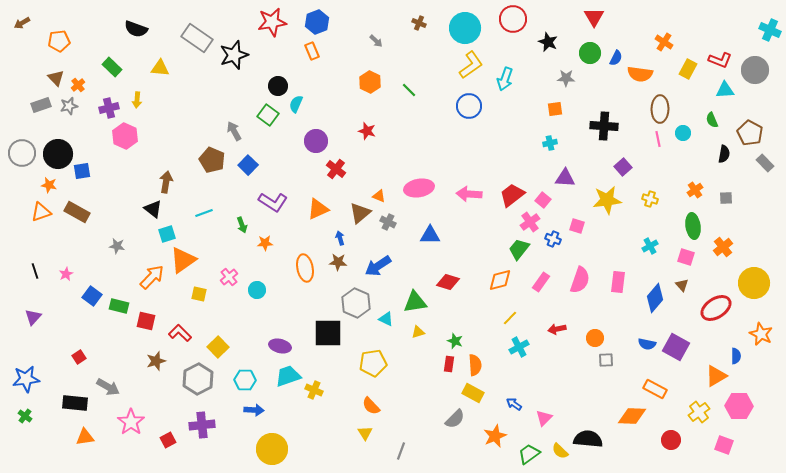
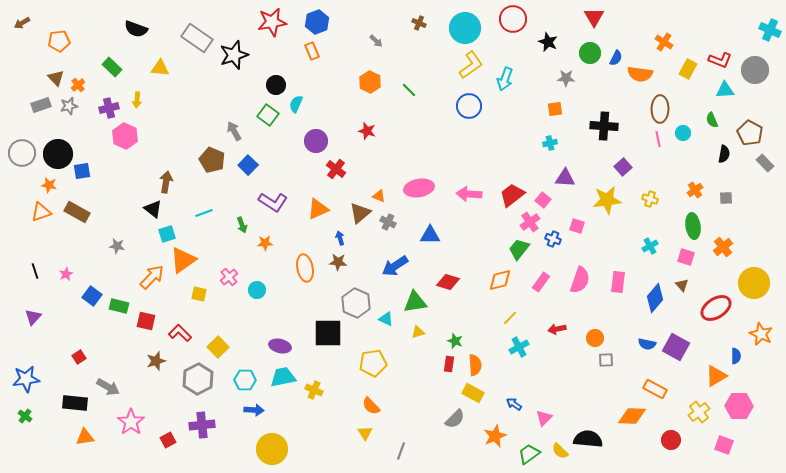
black circle at (278, 86): moved 2 px left, 1 px up
blue arrow at (378, 266): moved 17 px right
cyan trapezoid at (288, 376): moved 5 px left, 1 px down; rotated 8 degrees clockwise
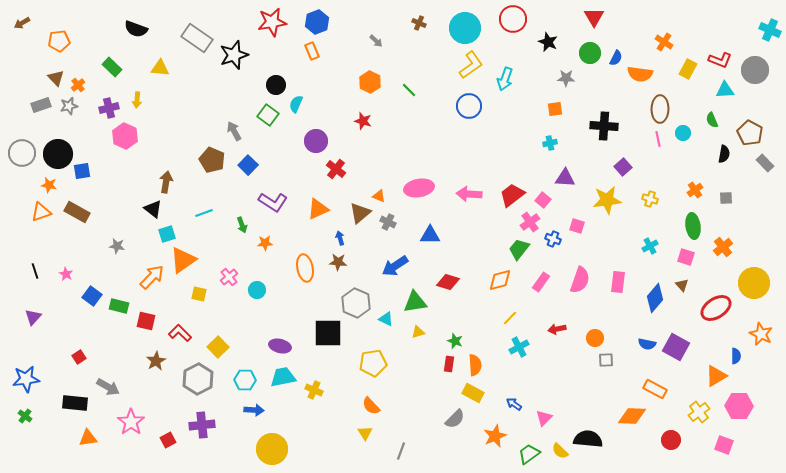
red star at (367, 131): moved 4 px left, 10 px up
pink star at (66, 274): rotated 16 degrees counterclockwise
brown star at (156, 361): rotated 12 degrees counterclockwise
orange triangle at (85, 437): moved 3 px right, 1 px down
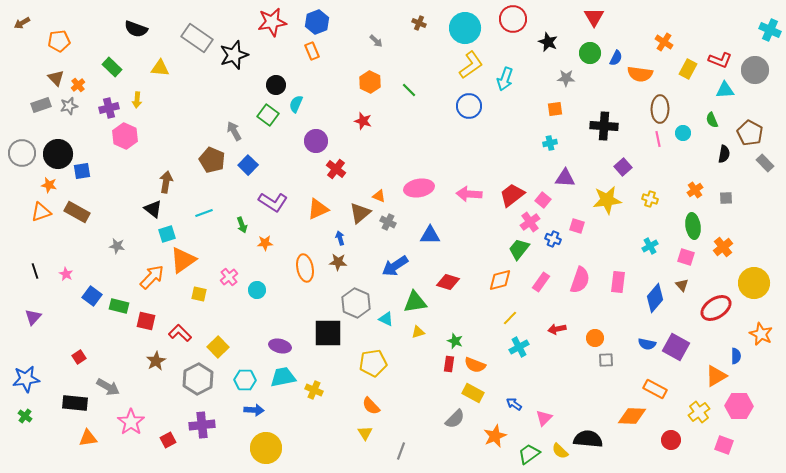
orange semicircle at (475, 365): rotated 115 degrees clockwise
yellow circle at (272, 449): moved 6 px left, 1 px up
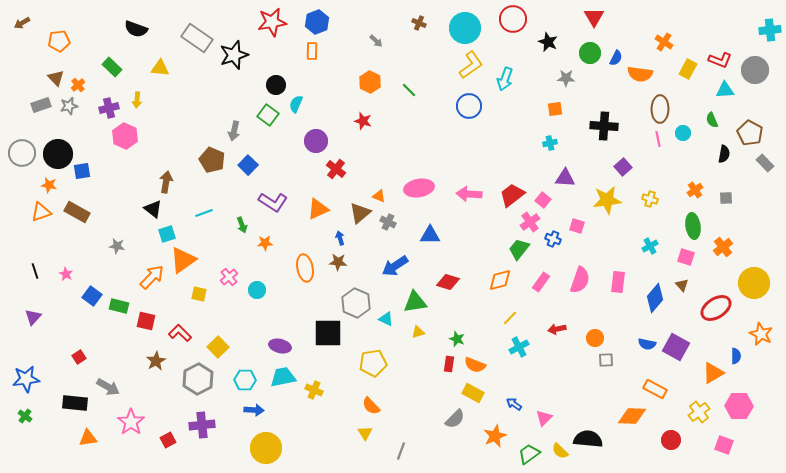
cyan cross at (770, 30): rotated 30 degrees counterclockwise
orange rectangle at (312, 51): rotated 24 degrees clockwise
gray arrow at (234, 131): rotated 138 degrees counterclockwise
green star at (455, 341): moved 2 px right, 2 px up
orange triangle at (716, 376): moved 3 px left, 3 px up
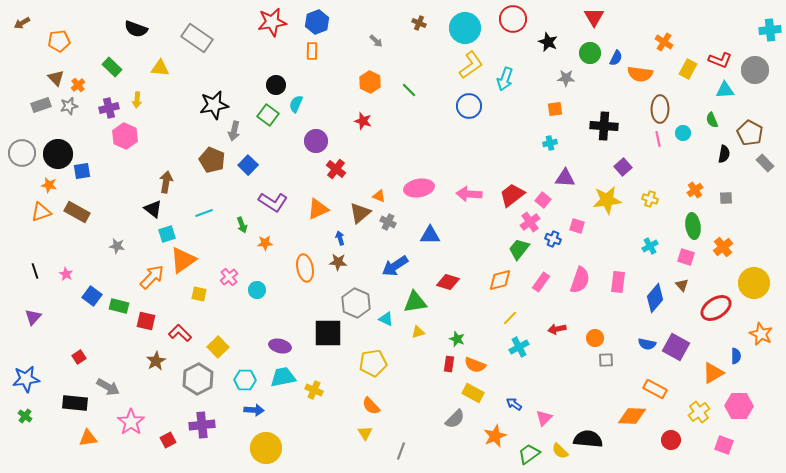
black star at (234, 55): moved 20 px left, 50 px down; rotated 8 degrees clockwise
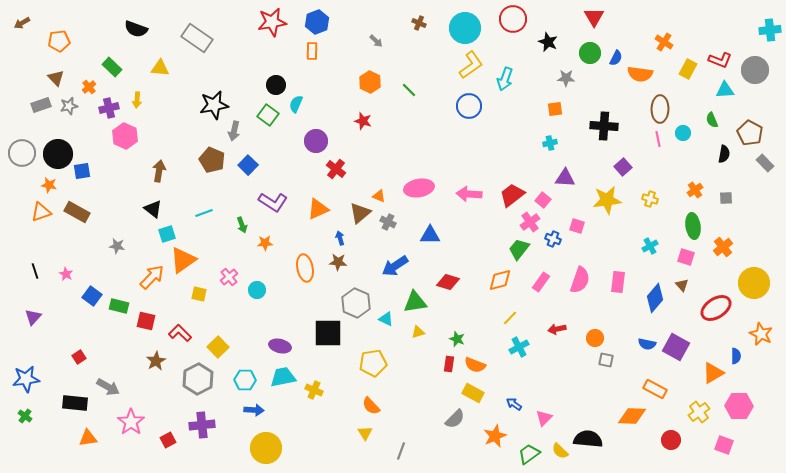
orange cross at (78, 85): moved 11 px right, 2 px down
brown arrow at (166, 182): moved 7 px left, 11 px up
gray square at (606, 360): rotated 14 degrees clockwise
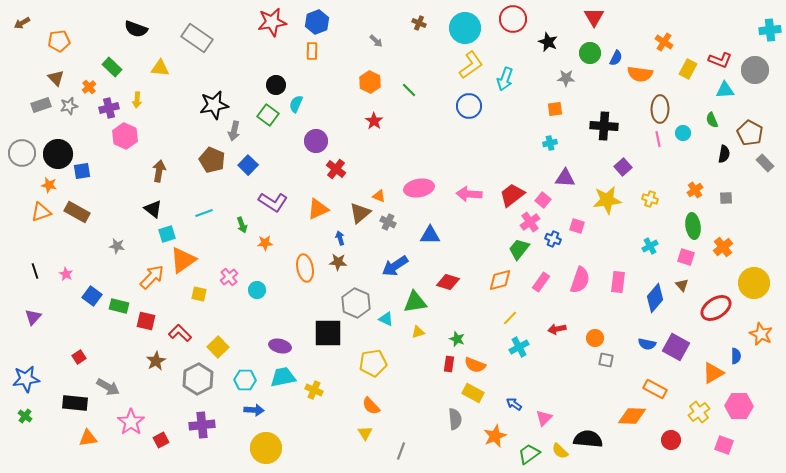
red star at (363, 121): moved 11 px right; rotated 18 degrees clockwise
gray semicircle at (455, 419): rotated 50 degrees counterclockwise
red square at (168, 440): moved 7 px left
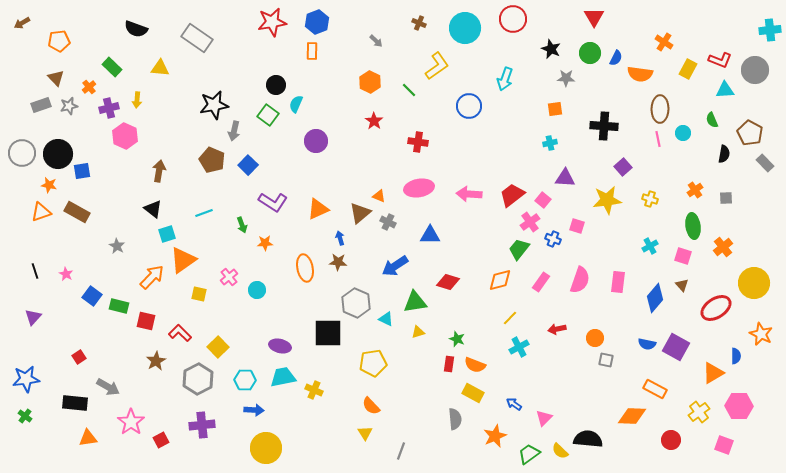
black star at (548, 42): moved 3 px right, 7 px down
yellow L-shape at (471, 65): moved 34 px left, 1 px down
red cross at (336, 169): moved 82 px right, 27 px up; rotated 30 degrees counterclockwise
gray star at (117, 246): rotated 21 degrees clockwise
pink square at (686, 257): moved 3 px left, 1 px up
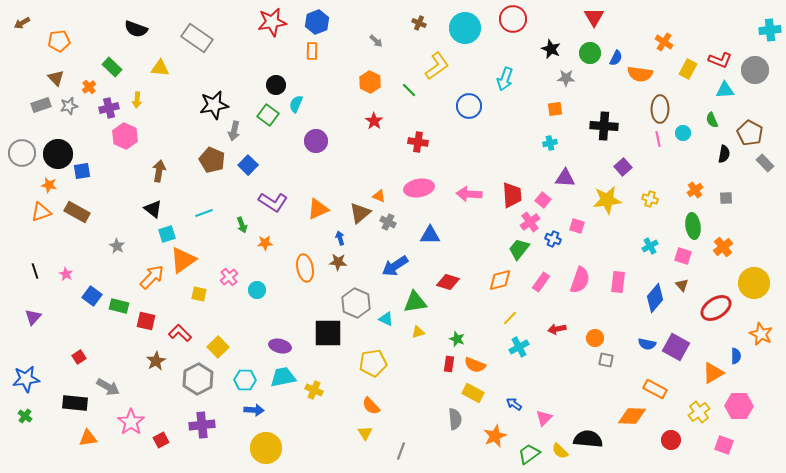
red trapezoid at (512, 195): rotated 124 degrees clockwise
